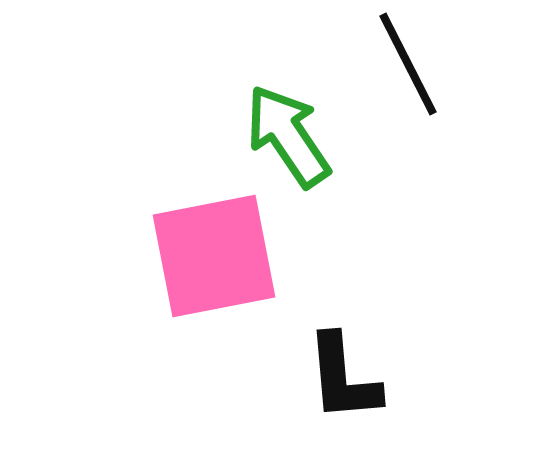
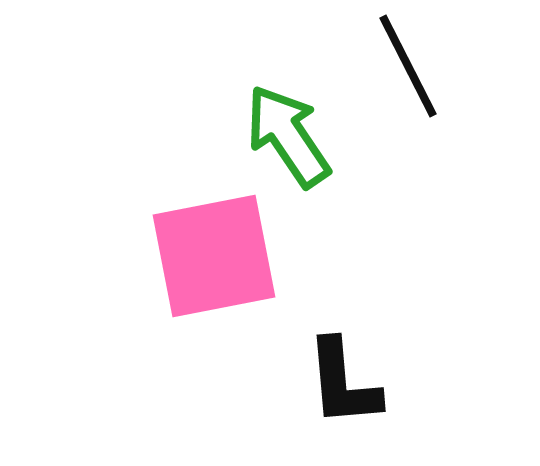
black line: moved 2 px down
black L-shape: moved 5 px down
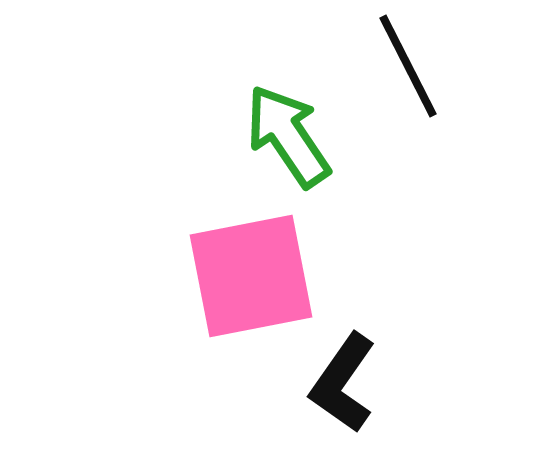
pink square: moved 37 px right, 20 px down
black L-shape: rotated 40 degrees clockwise
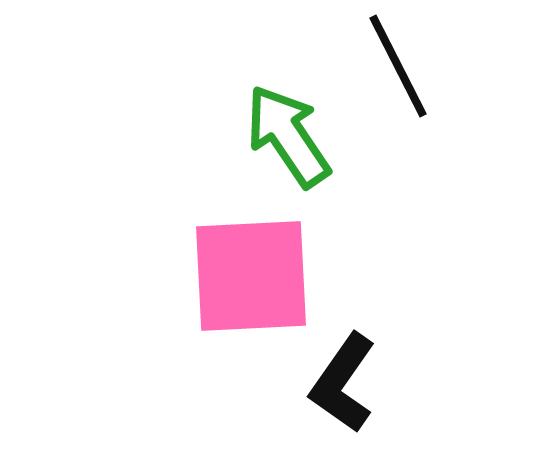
black line: moved 10 px left
pink square: rotated 8 degrees clockwise
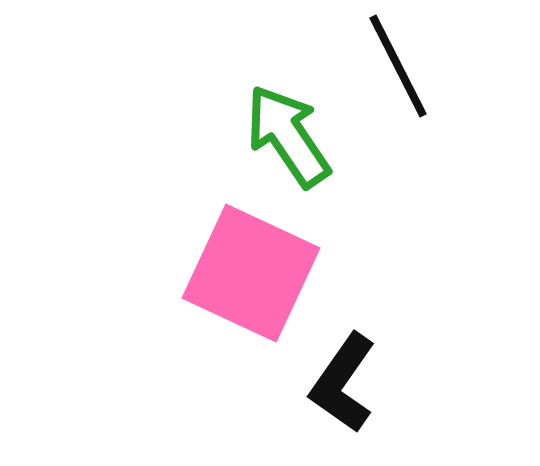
pink square: moved 3 px up; rotated 28 degrees clockwise
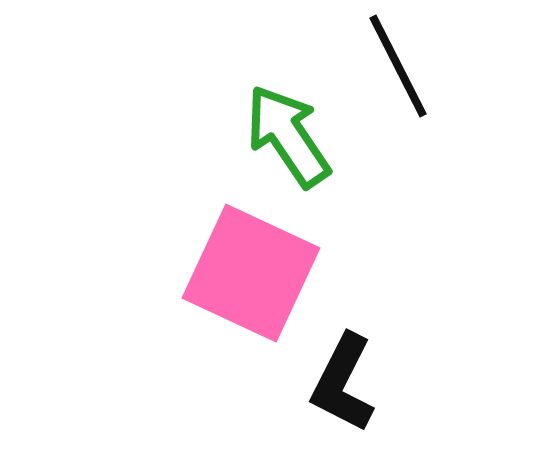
black L-shape: rotated 8 degrees counterclockwise
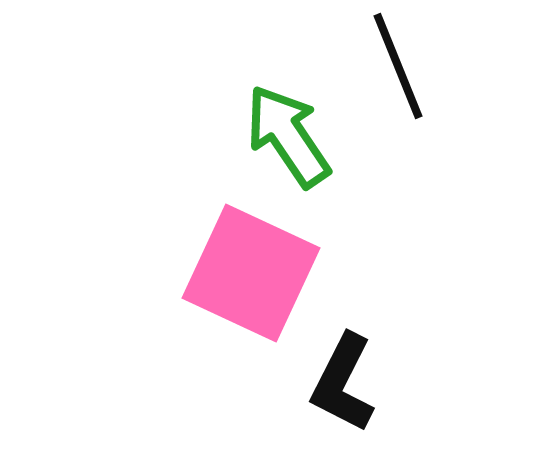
black line: rotated 5 degrees clockwise
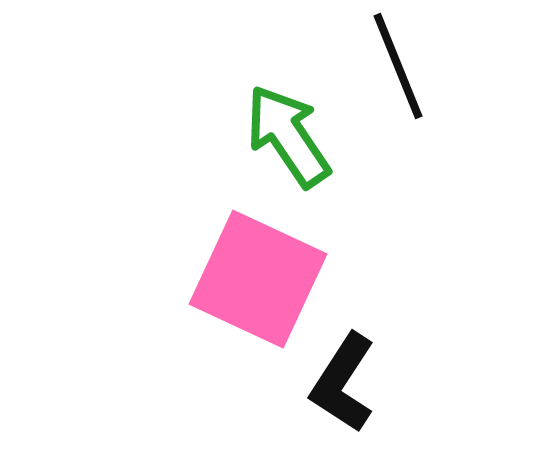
pink square: moved 7 px right, 6 px down
black L-shape: rotated 6 degrees clockwise
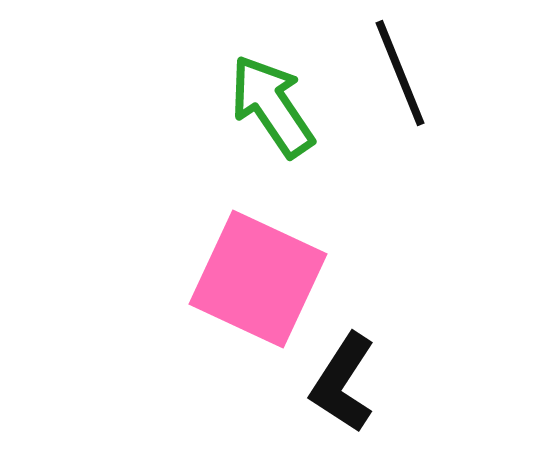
black line: moved 2 px right, 7 px down
green arrow: moved 16 px left, 30 px up
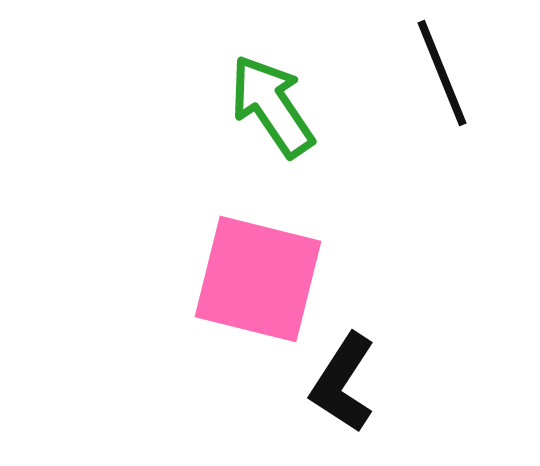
black line: moved 42 px right
pink square: rotated 11 degrees counterclockwise
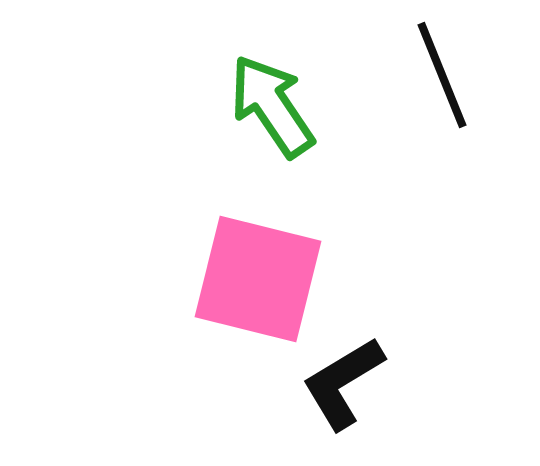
black line: moved 2 px down
black L-shape: rotated 26 degrees clockwise
